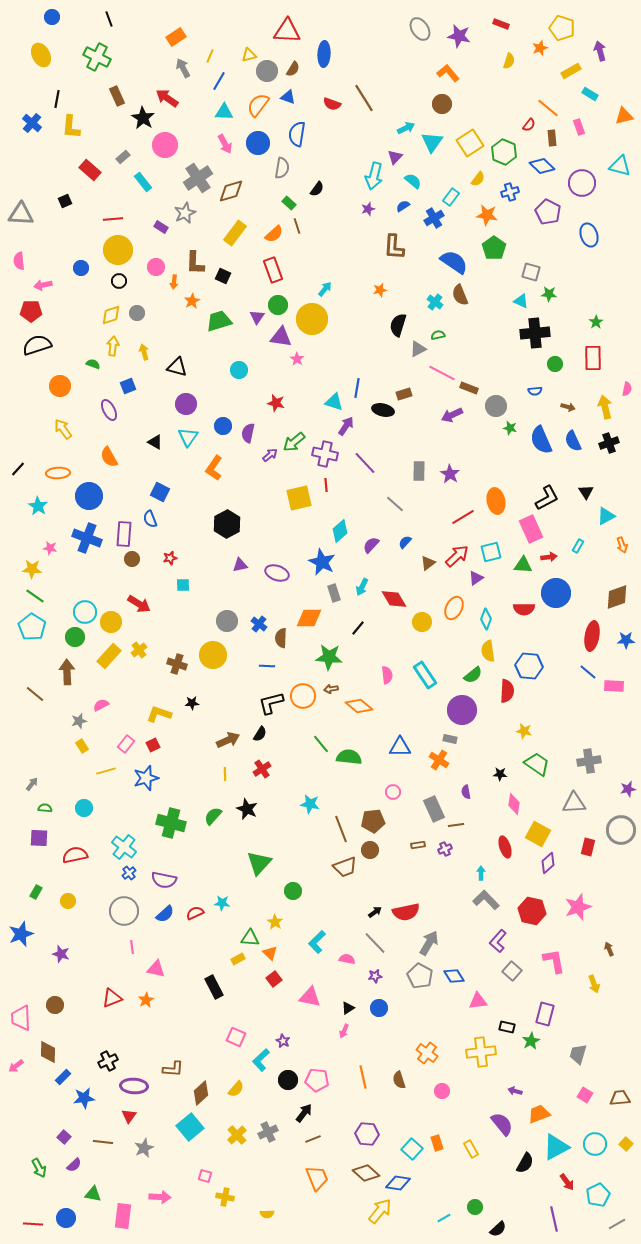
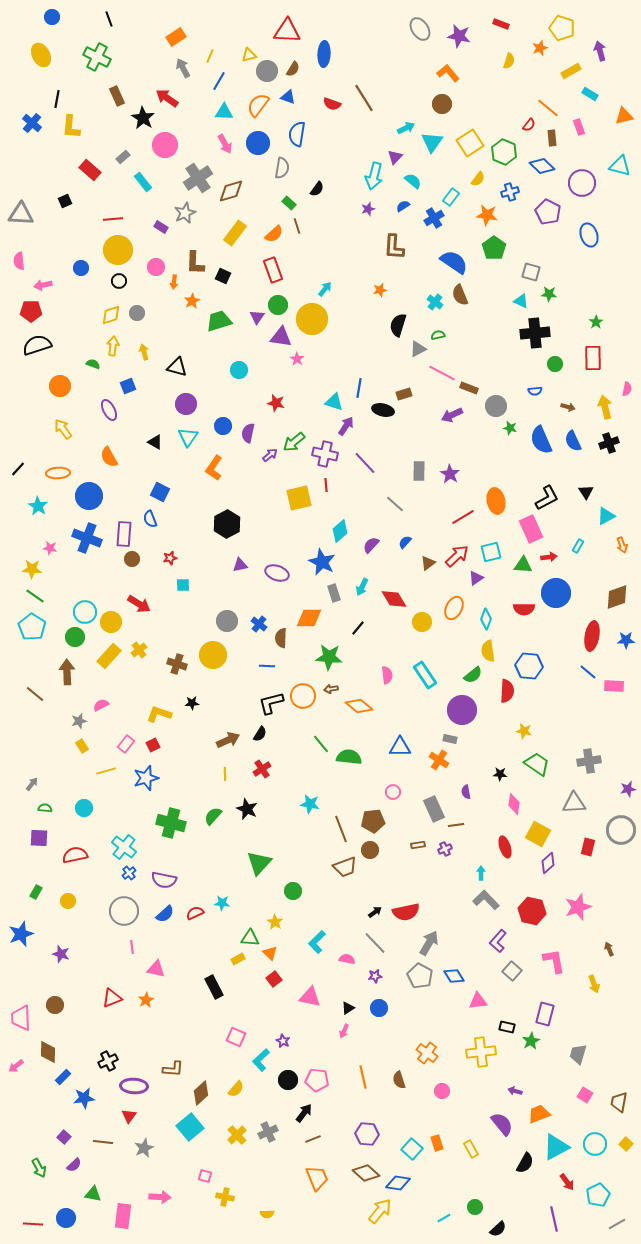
blue line at (357, 388): moved 2 px right
brown trapezoid at (620, 1098): moved 1 px left, 4 px down; rotated 75 degrees counterclockwise
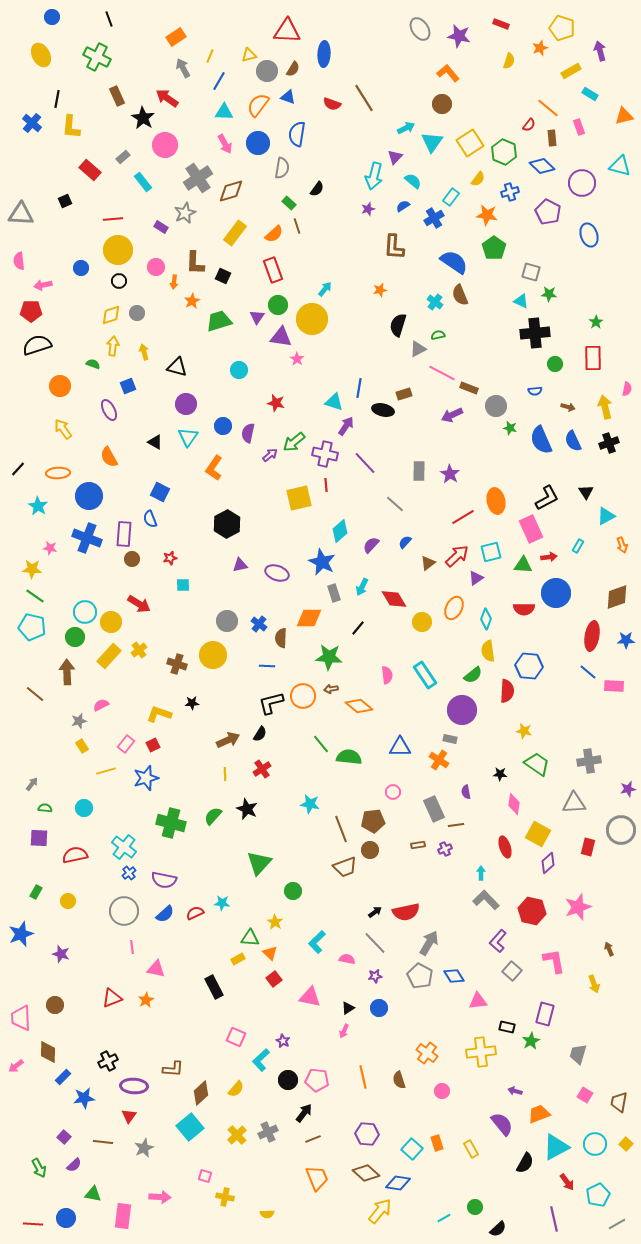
cyan pentagon at (32, 627): rotated 20 degrees counterclockwise
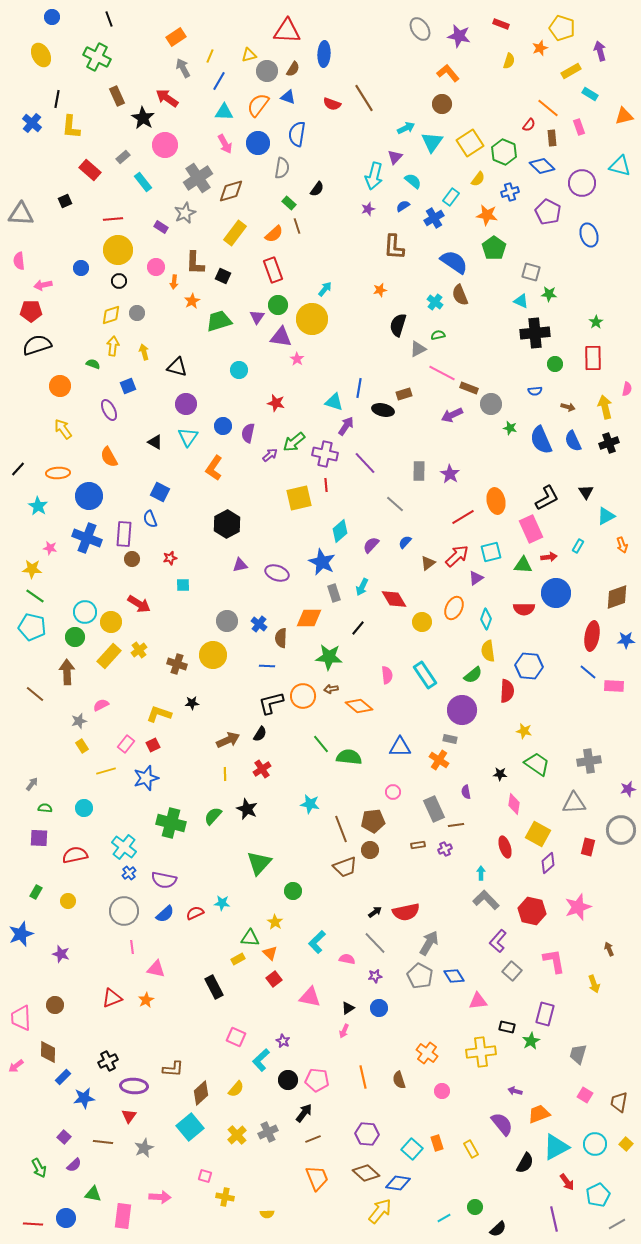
gray circle at (496, 406): moved 5 px left, 2 px up
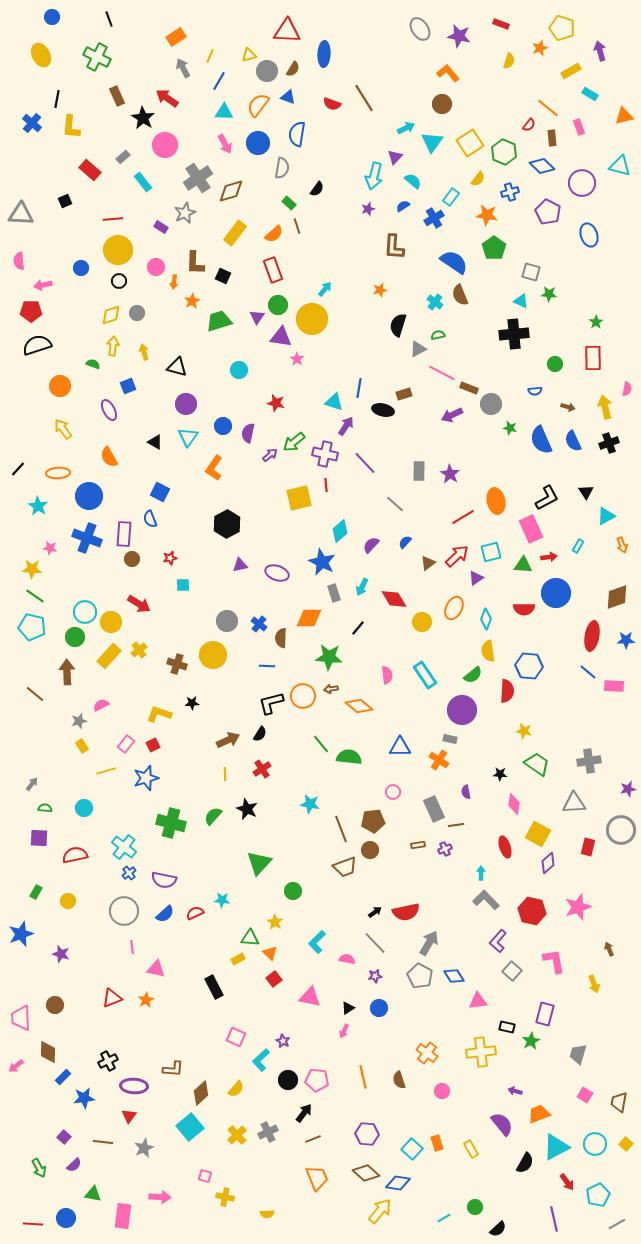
black cross at (535, 333): moved 21 px left, 1 px down
cyan star at (222, 903): moved 3 px up
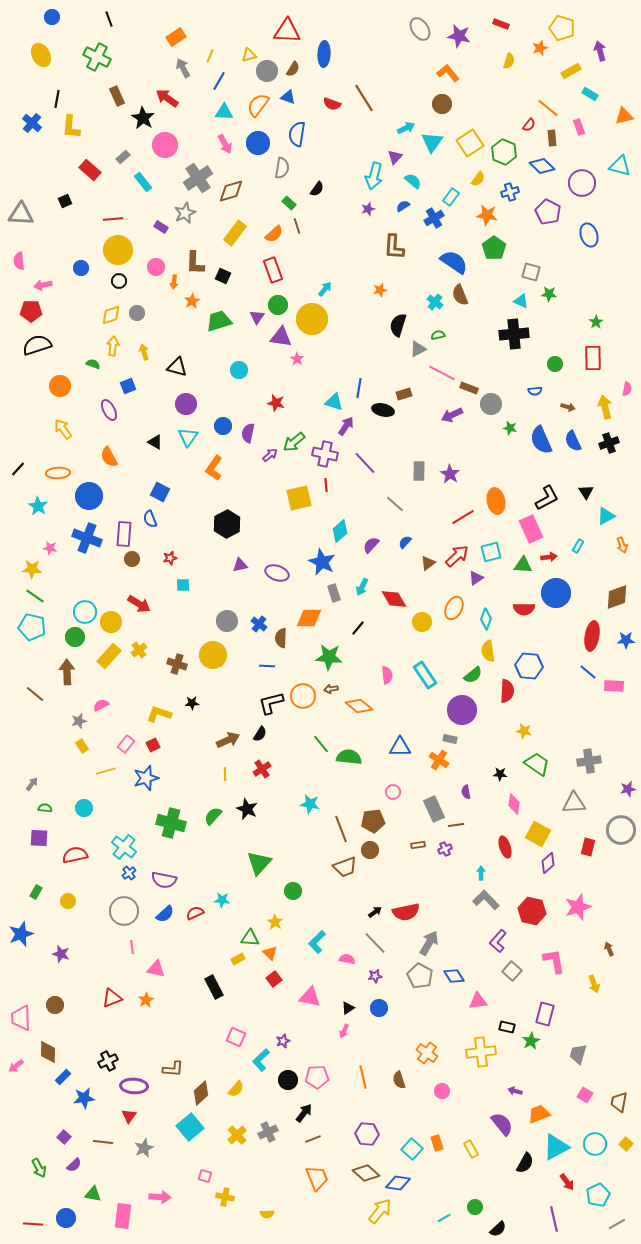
purple star at (283, 1041): rotated 24 degrees clockwise
pink pentagon at (317, 1080): moved 3 px up; rotated 10 degrees counterclockwise
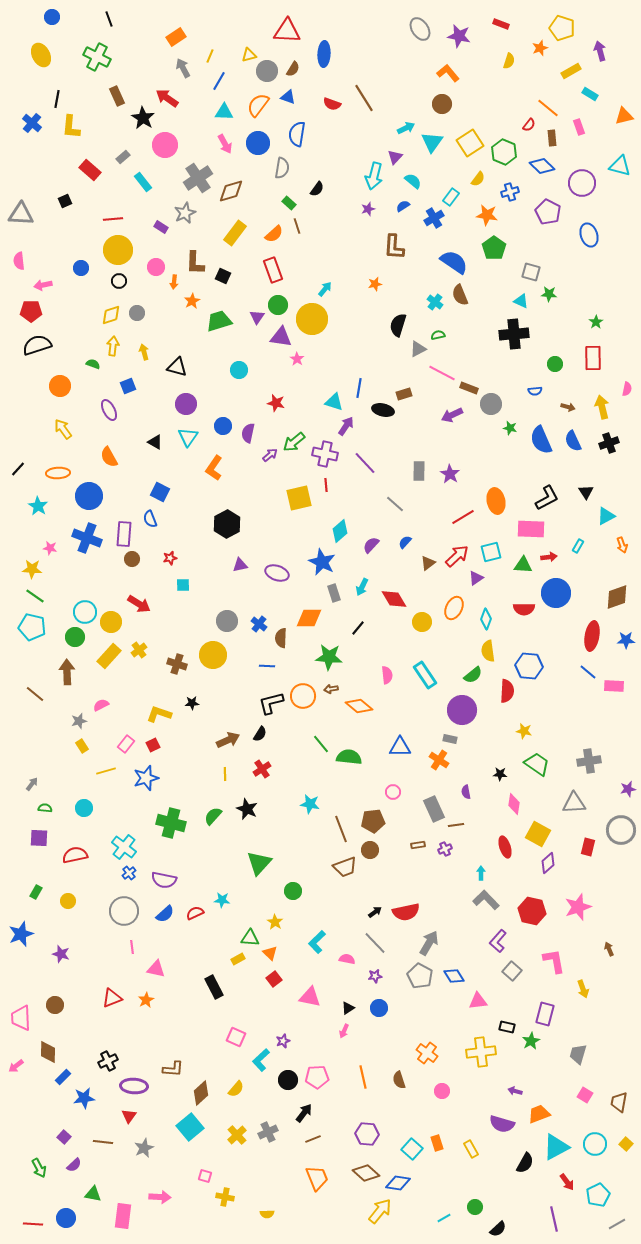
orange star at (380, 290): moved 5 px left, 6 px up
yellow arrow at (605, 407): moved 3 px left
pink rectangle at (531, 529): rotated 64 degrees counterclockwise
yellow arrow at (594, 984): moved 11 px left, 5 px down
purple semicircle at (502, 1124): rotated 145 degrees clockwise
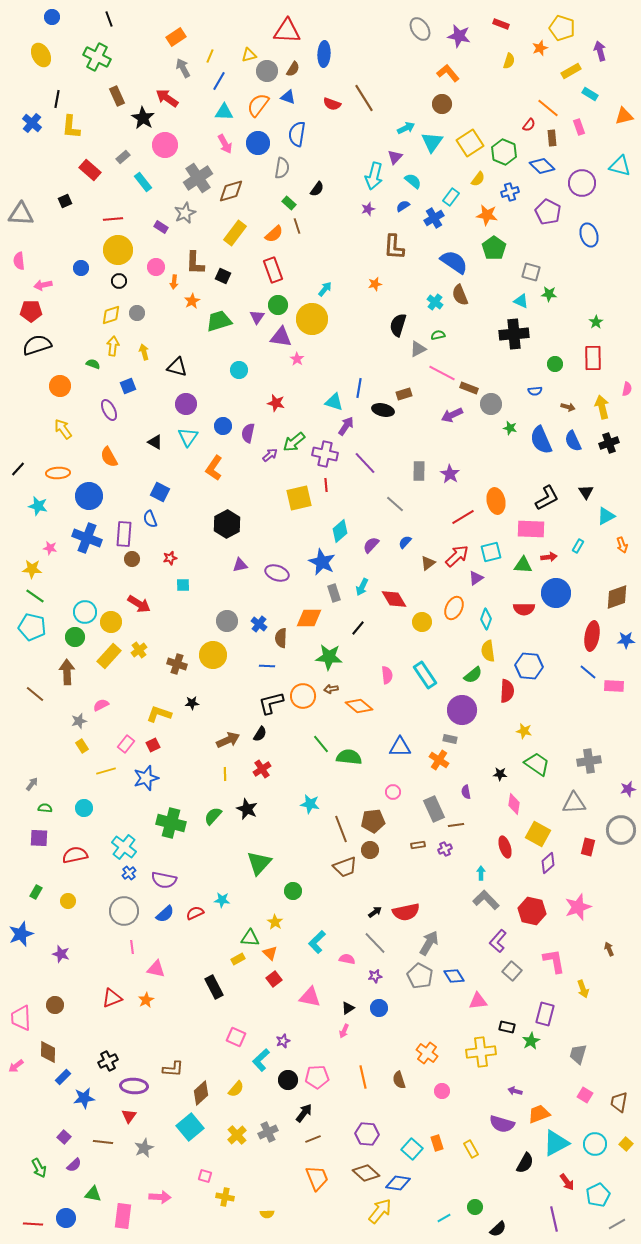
cyan star at (38, 506): rotated 18 degrees counterclockwise
cyan triangle at (556, 1147): moved 4 px up
